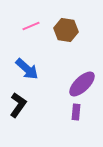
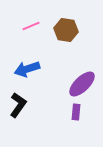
blue arrow: rotated 120 degrees clockwise
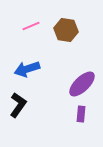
purple rectangle: moved 5 px right, 2 px down
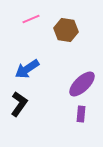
pink line: moved 7 px up
blue arrow: rotated 15 degrees counterclockwise
black L-shape: moved 1 px right, 1 px up
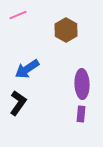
pink line: moved 13 px left, 4 px up
brown hexagon: rotated 20 degrees clockwise
purple ellipse: rotated 48 degrees counterclockwise
black L-shape: moved 1 px left, 1 px up
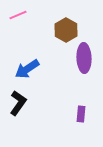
purple ellipse: moved 2 px right, 26 px up
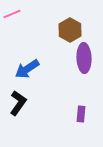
pink line: moved 6 px left, 1 px up
brown hexagon: moved 4 px right
